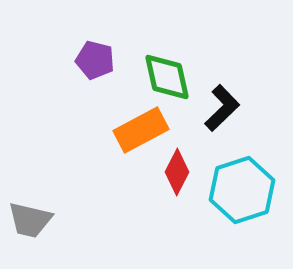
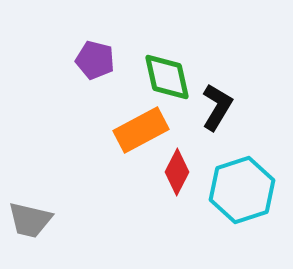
black L-shape: moved 5 px left, 1 px up; rotated 15 degrees counterclockwise
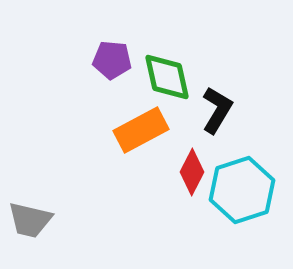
purple pentagon: moved 17 px right; rotated 9 degrees counterclockwise
black L-shape: moved 3 px down
red diamond: moved 15 px right
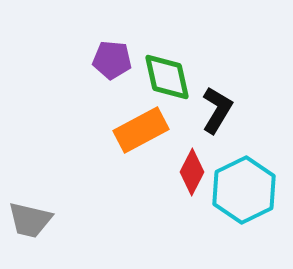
cyan hexagon: moved 2 px right; rotated 8 degrees counterclockwise
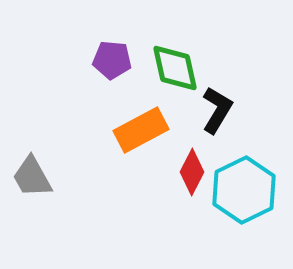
green diamond: moved 8 px right, 9 px up
gray trapezoid: moved 2 px right, 43 px up; rotated 48 degrees clockwise
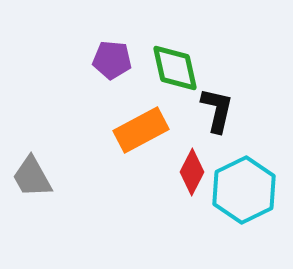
black L-shape: rotated 18 degrees counterclockwise
